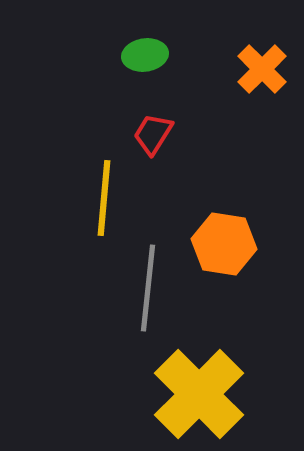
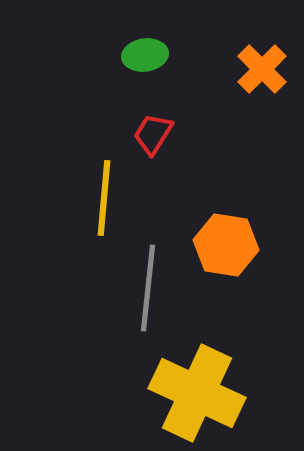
orange hexagon: moved 2 px right, 1 px down
yellow cross: moved 2 px left, 1 px up; rotated 20 degrees counterclockwise
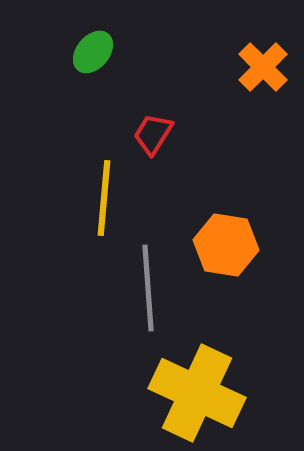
green ellipse: moved 52 px left, 3 px up; rotated 42 degrees counterclockwise
orange cross: moved 1 px right, 2 px up
gray line: rotated 10 degrees counterclockwise
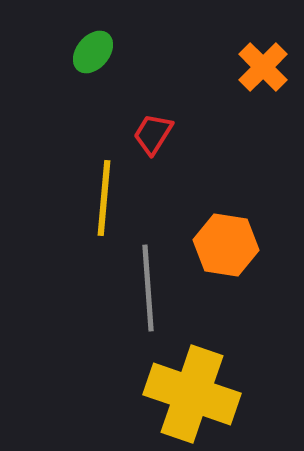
yellow cross: moved 5 px left, 1 px down; rotated 6 degrees counterclockwise
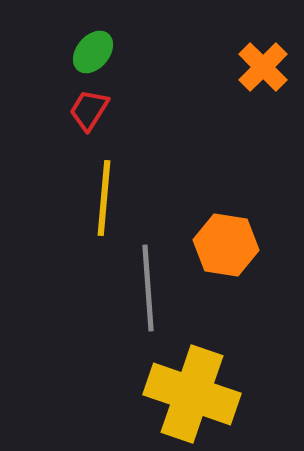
red trapezoid: moved 64 px left, 24 px up
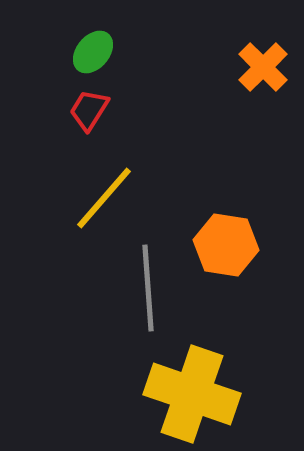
yellow line: rotated 36 degrees clockwise
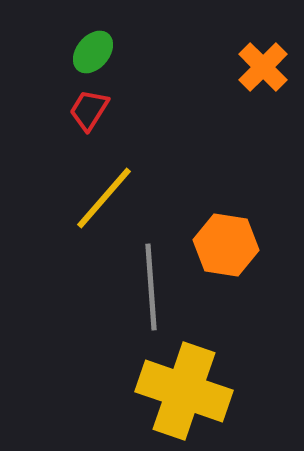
gray line: moved 3 px right, 1 px up
yellow cross: moved 8 px left, 3 px up
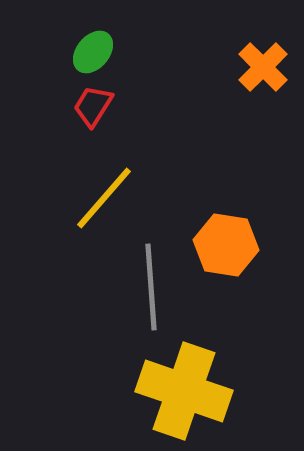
red trapezoid: moved 4 px right, 4 px up
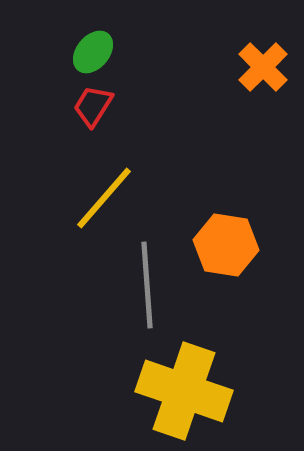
gray line: moved 4 px left, 2 px up
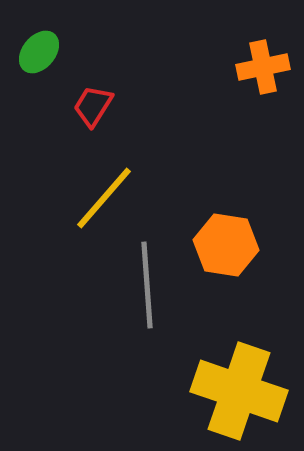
green ellipse: moved 54 px left
orange cross: rotated 33 degrees clockwise
yellow cross: moved 55 px right
